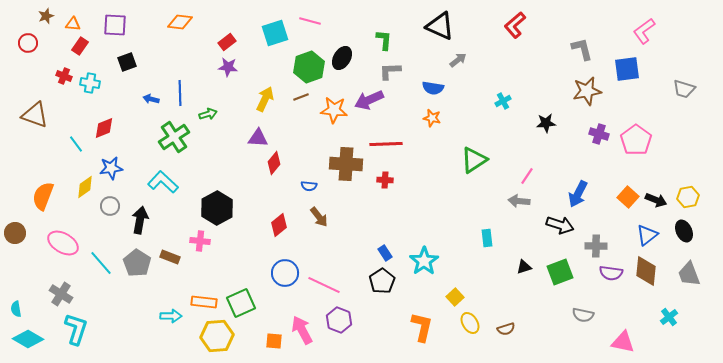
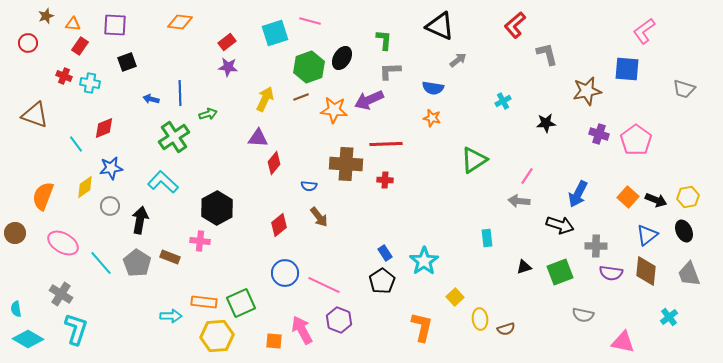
gray L-shape at (582, 49): moved 35 px left, 5 px down
blue square at (627, 69): rotated 12 degrees clockwise
yellow ellipse at (470, 323): moved 10 px right, 4 px up; rotated 25 degrees clockwise
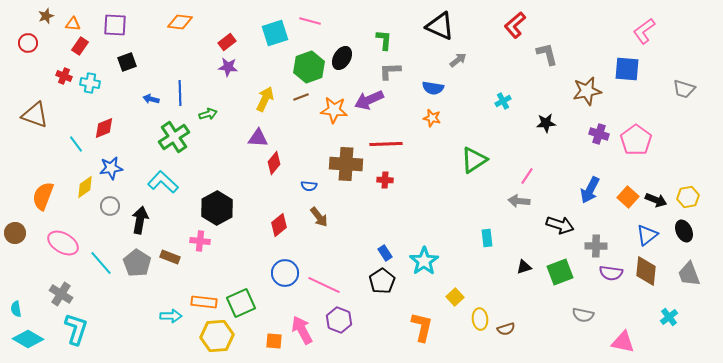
blue arrow at (578, 194): moved 12 px right, 4 px up
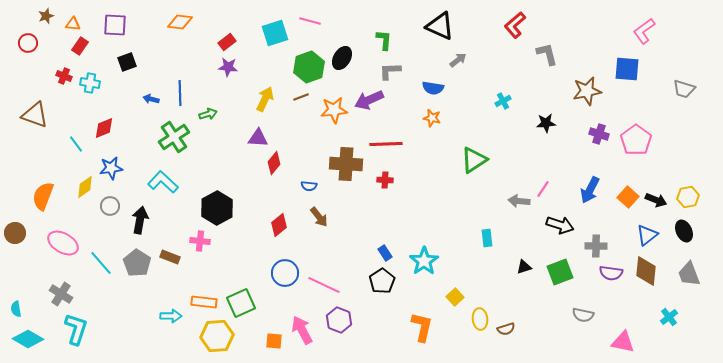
orange star at (334, 110): rotated 12 degrees counterclockwise
pink line at (527, 176): moved 16 px right, 13 px down
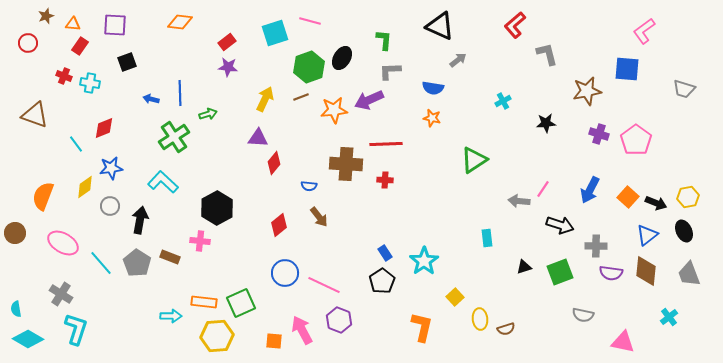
black arrow at (656, 200): moved 3 px down
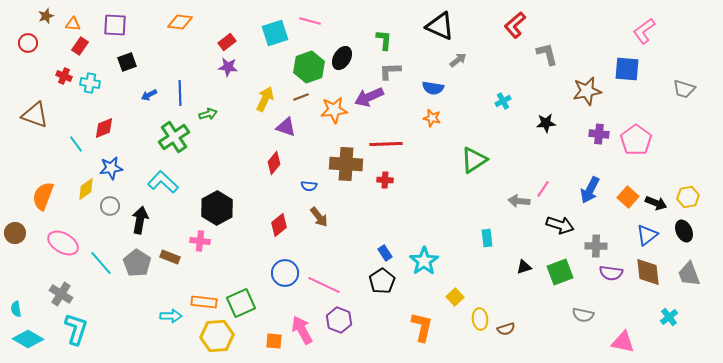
blue arrow at (151, 99): moved 2 px left, 4 px up; rotated 42 degrees counterclockwise
purple arrow at (369, 100): moved 3 px up
purple cross at (599, 134): rotated 12 degrees counterclockwise
purple triangle at (258, 138): moved 28 px right, 11 px up; rotated 15 degrees clockwise
yellow diamond at (85, 187): moved 1 px right, 2 px down
brown diamond at (646, 271): moved 2 px right, 1 px down; rotated 12 degrees counterclockwise
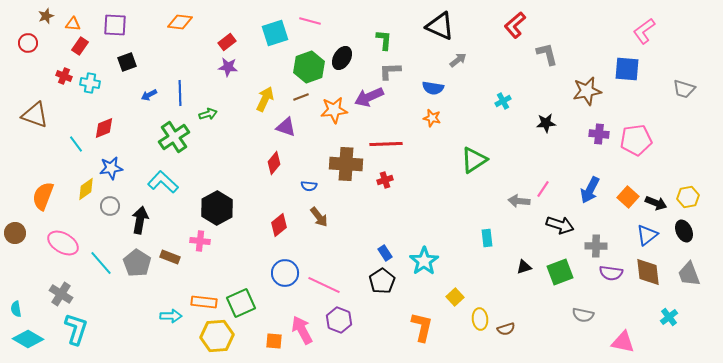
pink pentagon at (636, 140): rotated 28 degrees clockwise
red cross at (385, 180): rotated 21 degrees counterclockwise
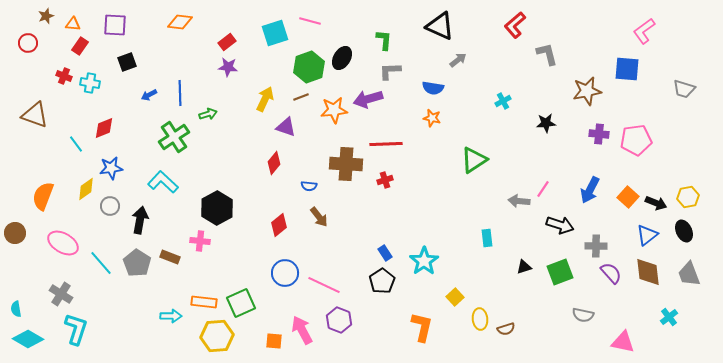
purple arrow at (369, 97): moved 1 px left, 2 px down; rotated 8 degrees clockwise
purple semicircle at (611, 273): rotated 140 degrees counterclockwise
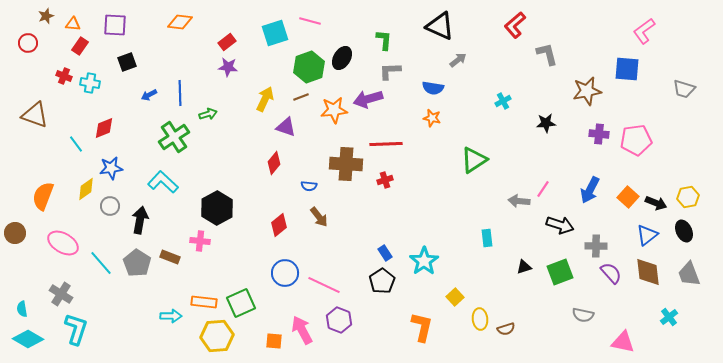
cyan semicircle at (16, 309): moved 6 px right
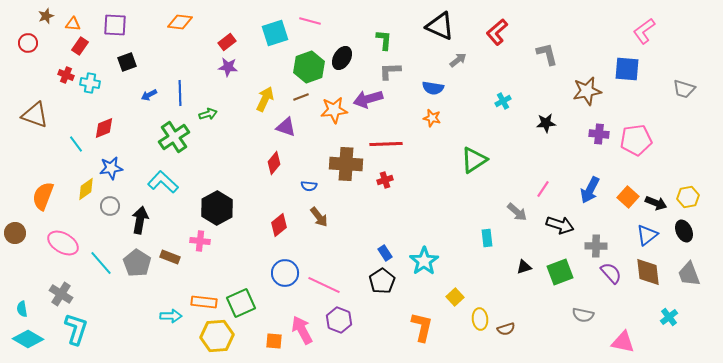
red L-shape at (515, 25): moved 18 px left, 7 px down
red cross at (64, 76): moved 2 px right, 1 px up
gray arrow at (519, 201): moved 2 px left, 11 px down; rotated 145 degrees counterclockwise
